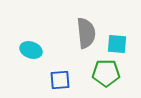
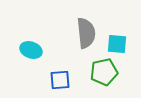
green pentagon: moved 2 px left, 1 px up; rotated 12 degrees counterclockwise
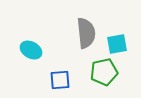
cyan square: rotated 15 degrees counterclockwise
cyan ellipse: rotated 10 degrees clockwise
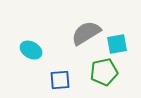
gray semicircle: rotated 116 degrees counterclockwise
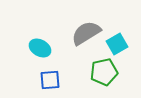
cyan square: rotated 20 degrees counterclockwise
cyan ellipse: moved 9 px right, 2 px up
blue square: moved 10 px left
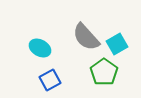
gray semicircle: moved 4 px down; rotated 100 degrees counterclockwise
green pentagon: rotated 24 degrees counterclockwise
blue square: rotated 25 degrees counterclockwise
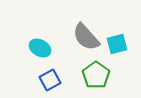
cyan square: rotated 15 degrees clockwise
green pentagon: moved 8 px left, 3 px down
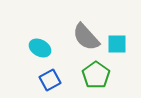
cyan square: rotated 15 degrees clockwise
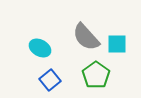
blue square: rotated 10 degrees counterclockwise
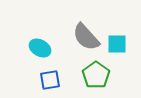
blue square: rotated 30 degrees clockwise
